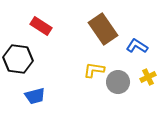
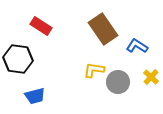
yellow cross: moved 3 px right; rotated 21 degrees counterclockwise
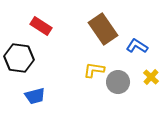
black hexagon: moved 1 px right, 1 px up
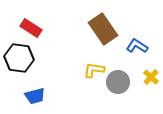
red rectangle: moved 10 px left, 2 px down
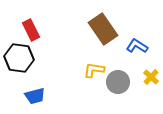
red rectangle: moved 2 px down; rotated 30 degrees clockwise
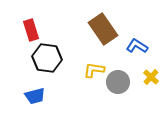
red rectangle: rotated 10 degrees clockwise
black hexagon: moved 28 px right
